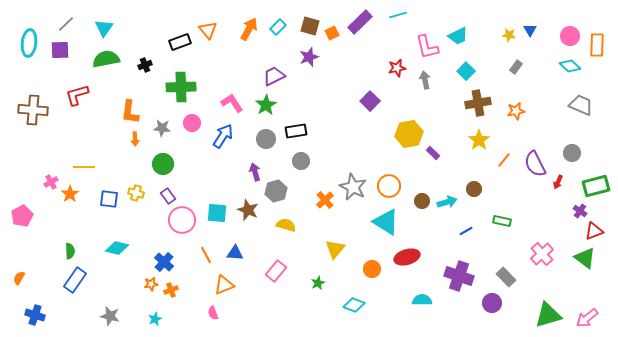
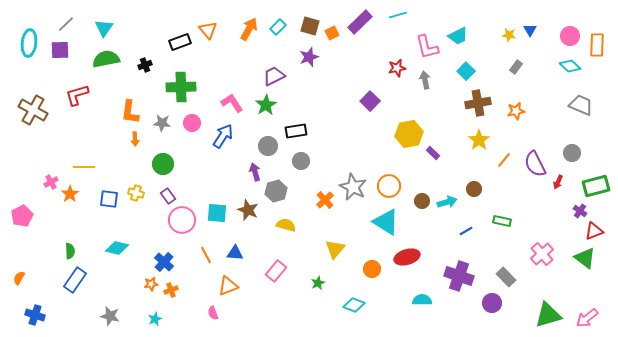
brown cross at (33, 110): rotated 24 degrees clockwise
gray star at (162, 128): moved 5 px up
gray circle at (266, 139): moved 2 px right, 7 px down
orange triangle at (224, 285): moved 4 px right, 1 px down
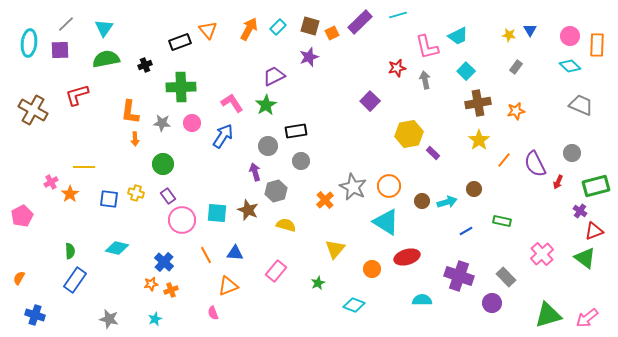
gray star at (110, 316): moved 1 px left, 3 px down
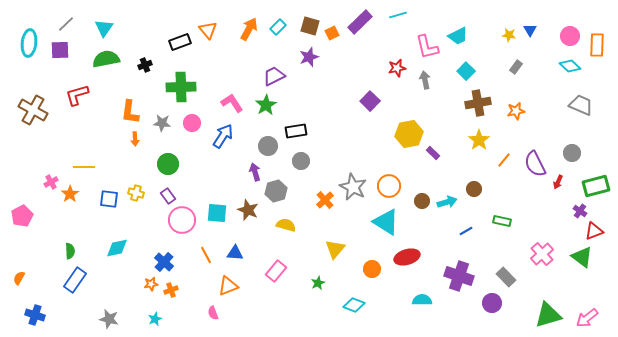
green circle at (163, 164): moved 5 px right
cyan diamond at (117, 248): rotated 25 degrees counterclockwise
green triangle at (585, 258): moved 3 px left, 1 px up
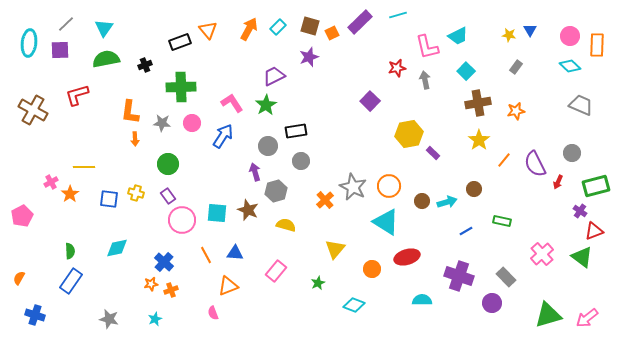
blue rectangle at (75, 280): moved 4 px left, 1 px down
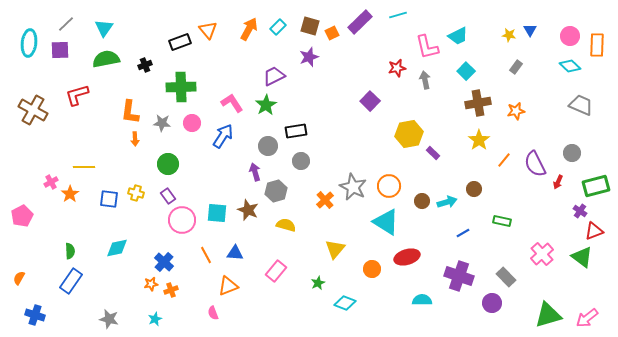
blue line at (466, 231): moved 3 px left, 2 px down
cyan diamond at (354, 305): moved 9 px left, 2 px up
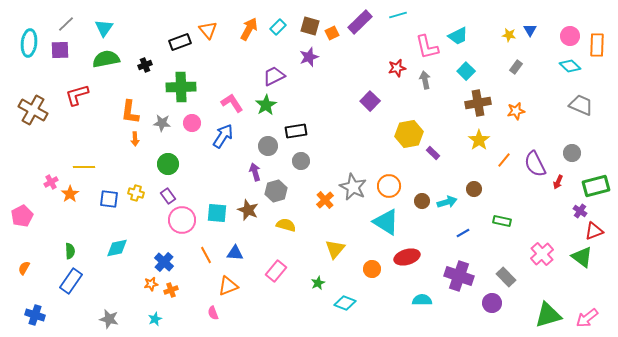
orange semicircle at (19, 278): moved 5 px right, 10 px up
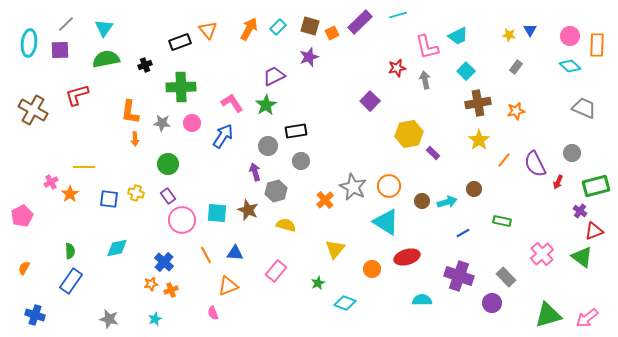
gray trapezoid at (581, 105): moved 3 px right, 3 px down
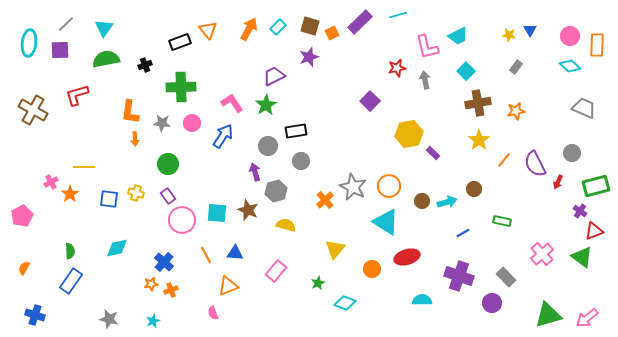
cyan star at (155, 319): moved 2 px left, 2 px down
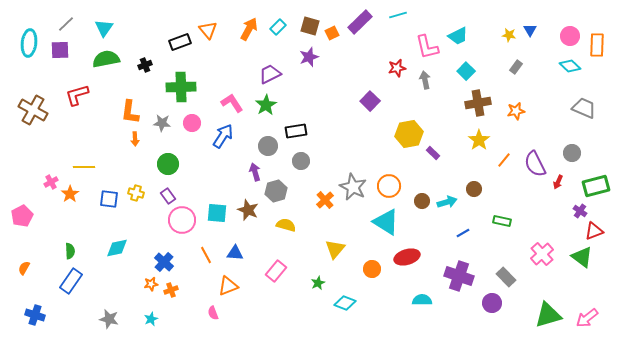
purple trapezoid at (274, 76): moved 4 px left, 2 px up
cyan star at (153, 321): moved 2 px left, 2 px up
